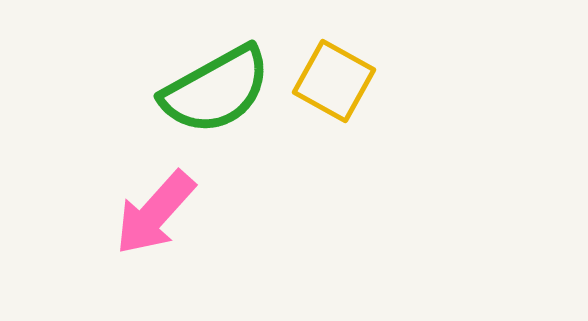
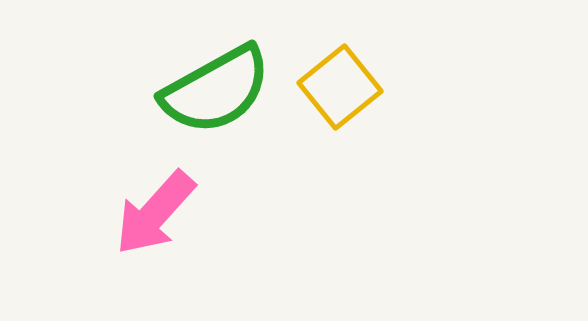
yellow square: moved 6 px right, 6 px down; rotated 22 degrees clockwise
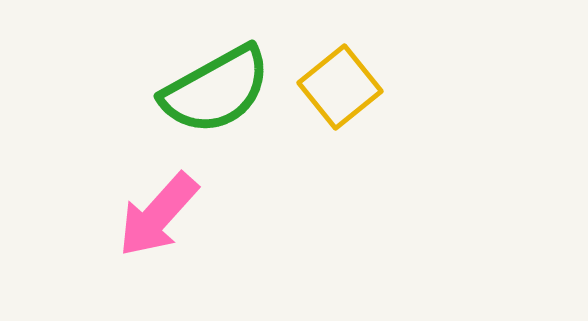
pink arrow: moved 3 px right, 2 px down
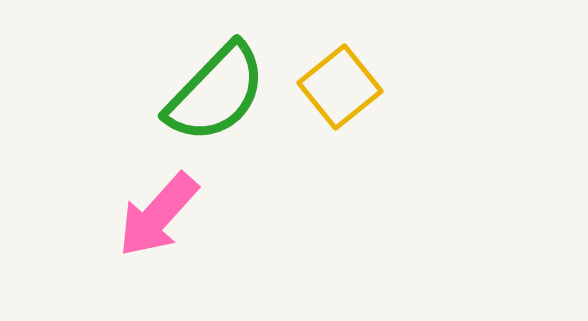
green semicircle: moved 3 px down; rotated 17 degrees counterclockwise
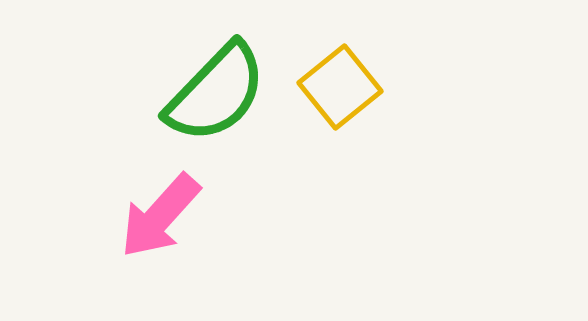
pink arrow: moved 2 px right, 1 px down
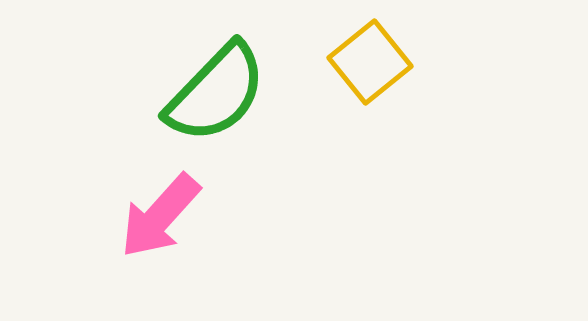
yellow square: moved 30 px right, 25 px up
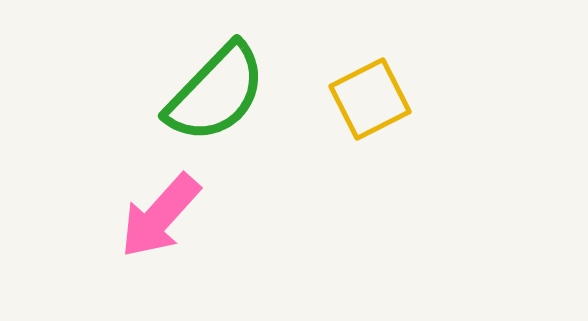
yellow square: moved 37 px down; rotated 12 degrees clockwise
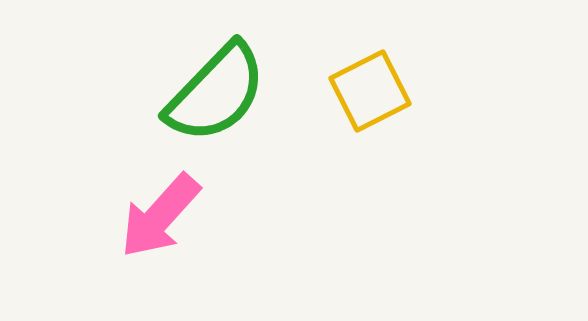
yellow square: moved 8 px up
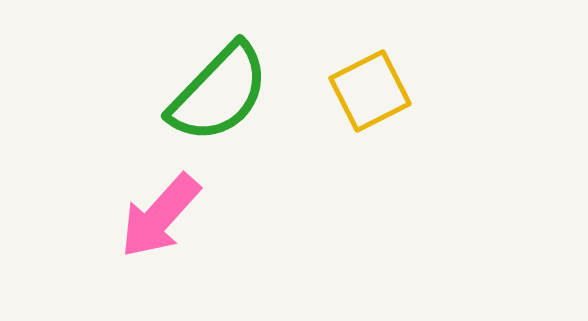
green semicircle: moved 3 px right
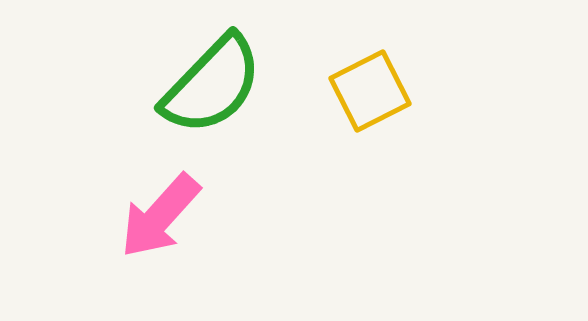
green semicircle: moved 7 px left, 8 px up
